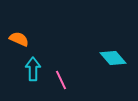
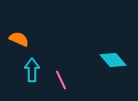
cyan diamond: moved 2 px down
cyan arrow: moved 1 px left, 1 px down
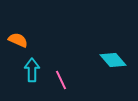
orange semicircle: moved 1 px left, 1 px down
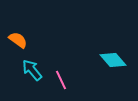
orange semicircle: rotated 12 degrees clockwise
cyan arrow: rotated 40 degrees counterclockwise
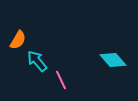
orange semicircle: rotated 84 degrees clockwise
cyan arrow: moved 5 px right, 9 px up
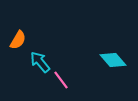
cyan arrow: moved 3 px right, 1 px down
pink line: rotated 12 degrees counterclockwise
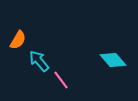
cyan arrow: moved 1 px left, 1 px up
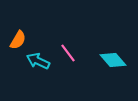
cyan arrow: moved 1 px left; rotated 25 degrees counterclockwise
pink line: moved 7 px right, 27 px up
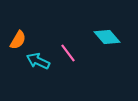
cyan diamond: moved 6 px left, 23 px up
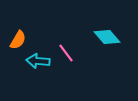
pink line: moved 2 px left
cyan arrow: rotated 20 degrees counterclockwise
